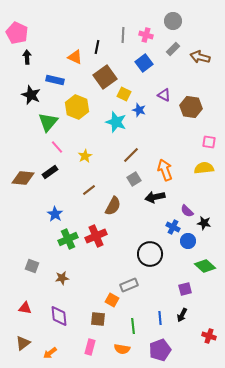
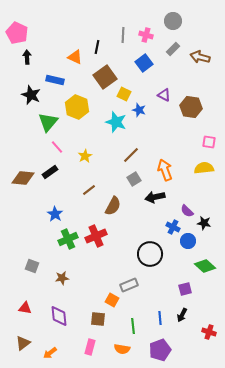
red cross at (209, 336): moved 4 px up
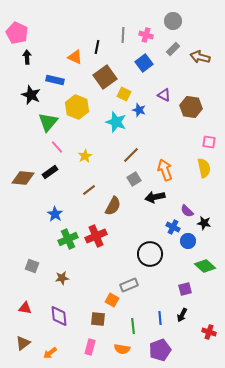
yellow semicircle at (204, 168): rotated 84 degrees clockwise
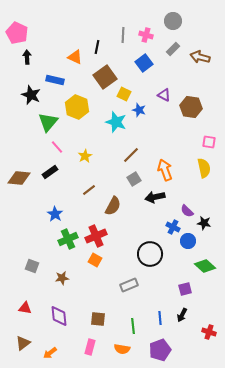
brown diamond at (23, 178): moved 4 px left
orange square at (112, 300): moved 17 px left, 40 px up
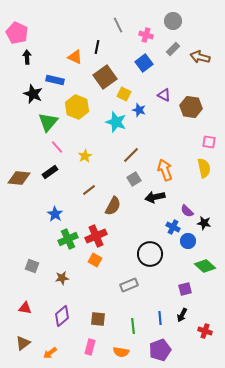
gray line at (123, 35): moved 5 px left, 10 px up; rotated 28 degrees counterclockwise
black star at (31, 95): moved 2 px right, 1 px up
purple diamond at (59, 316): moved 3 px right; rotated 55 degrees clockwise
red cross at (209, 332): moved 4 px left, 1 px up
orange semicircle at (122, 349): moved 1 px left, 3 px down
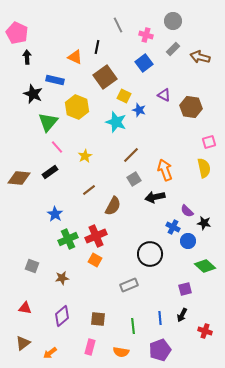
yellow square at (124, 94): moved 2 px down
pink square at (209, 142): rotated 24 degrees counterclockwise
